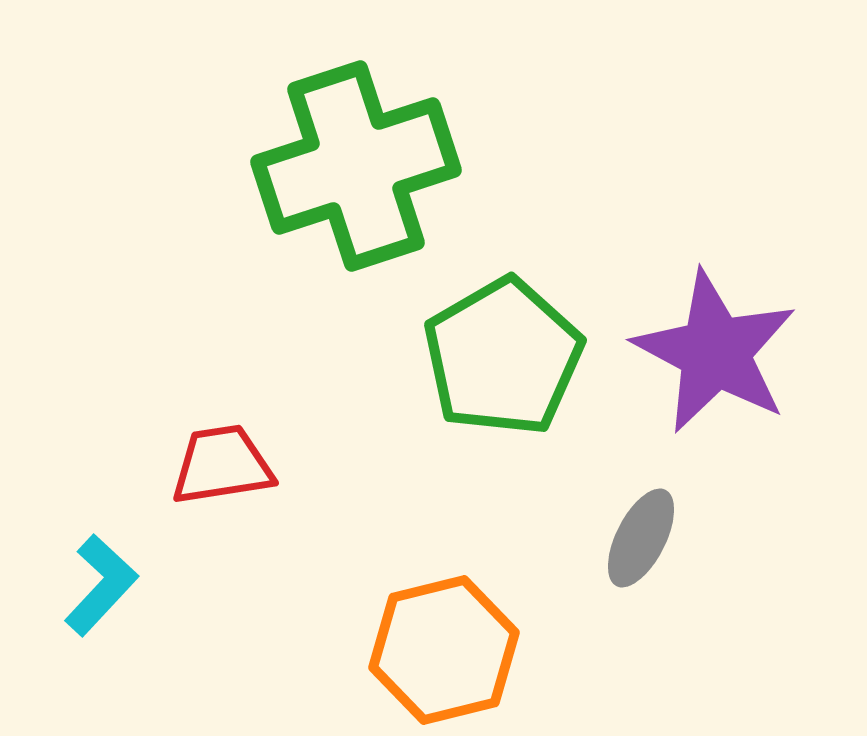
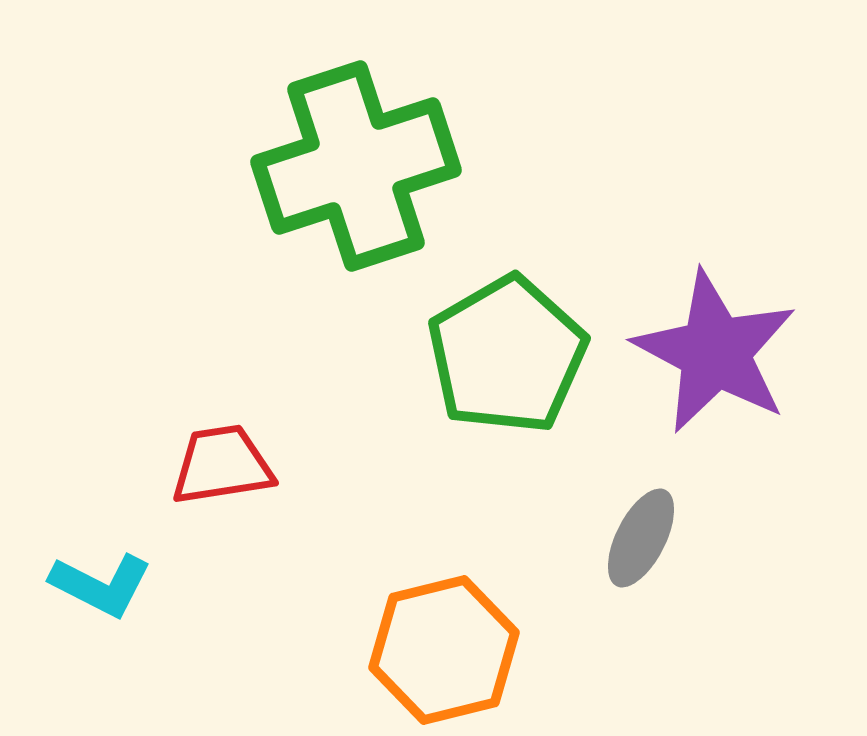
green pentagon: moved 4 px right, 2 px up
cyan L-shape: rotated 74 degrees clockwise
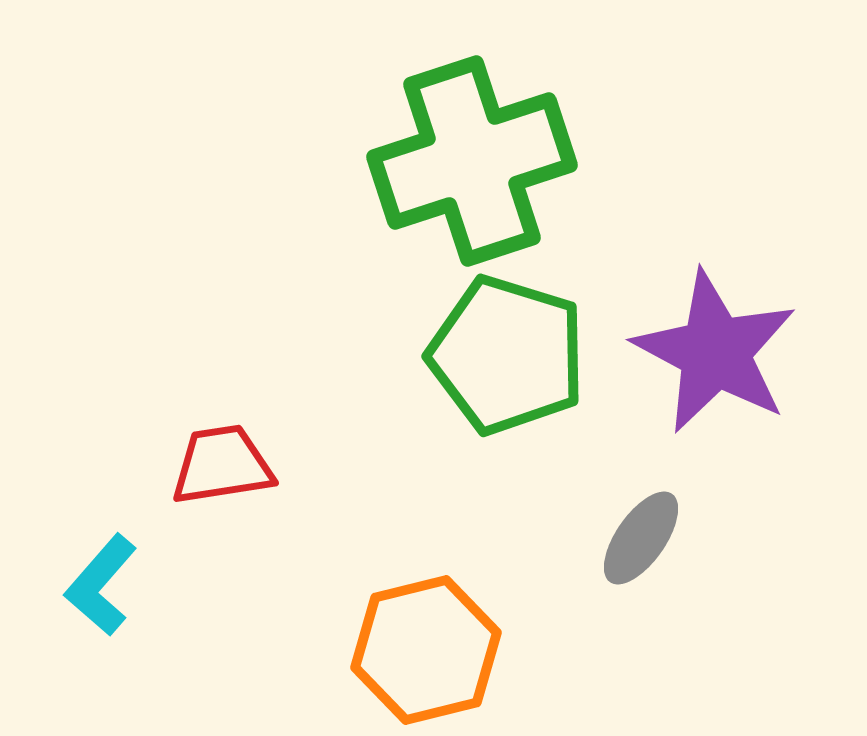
green cross: moved 116 px right, 5 px up
green pentagon: rotated 25 degrees counterclockwise
gray ellipse: rotated 8 degrees clockwise
cyan L-shape: rotated 104 degrees clockwise
orange hexagon: moved 18 px left
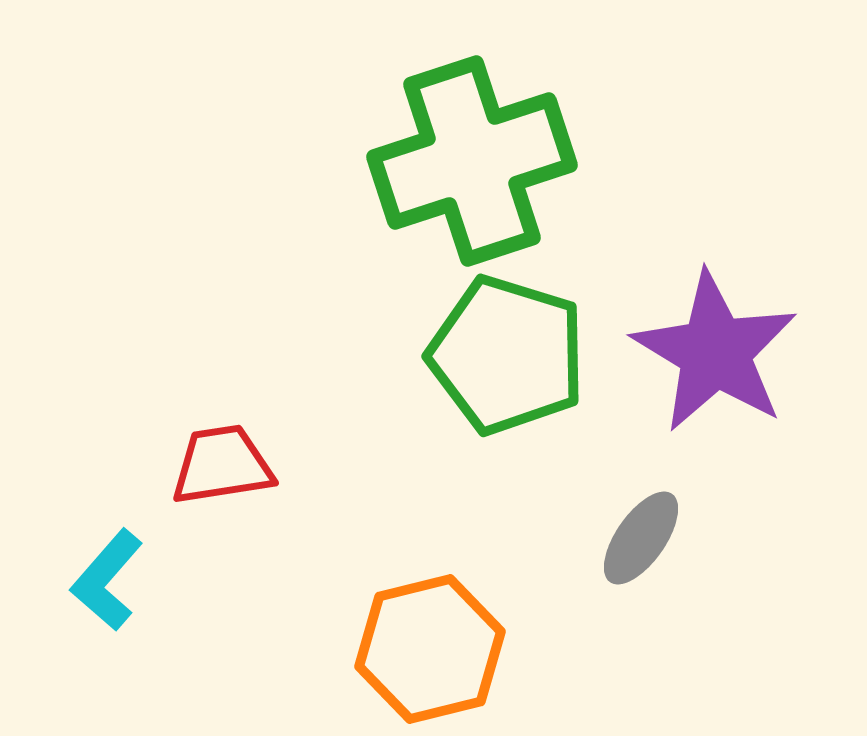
purple star: rotated 3 degrees clockwise
cyan L-shape: moved 6 px right, 5 px up
orange hexagon: moved 4 px right, 1 px up
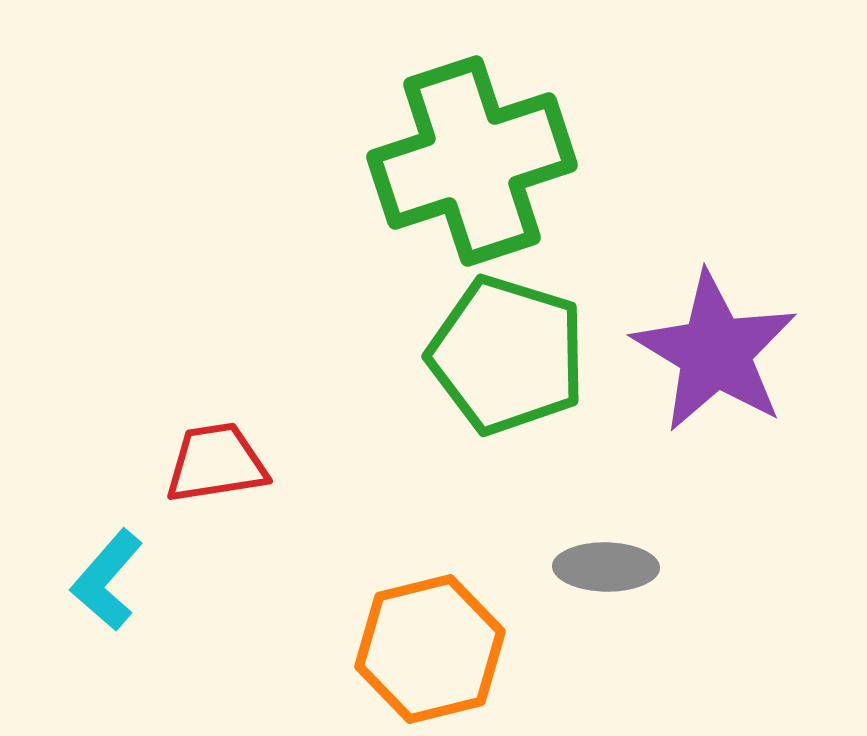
red trapezoid: moved 6 px left, 2 px up
gray ellipse: moved 35 px left, 29 px down; rotated 56 degrees clockwise
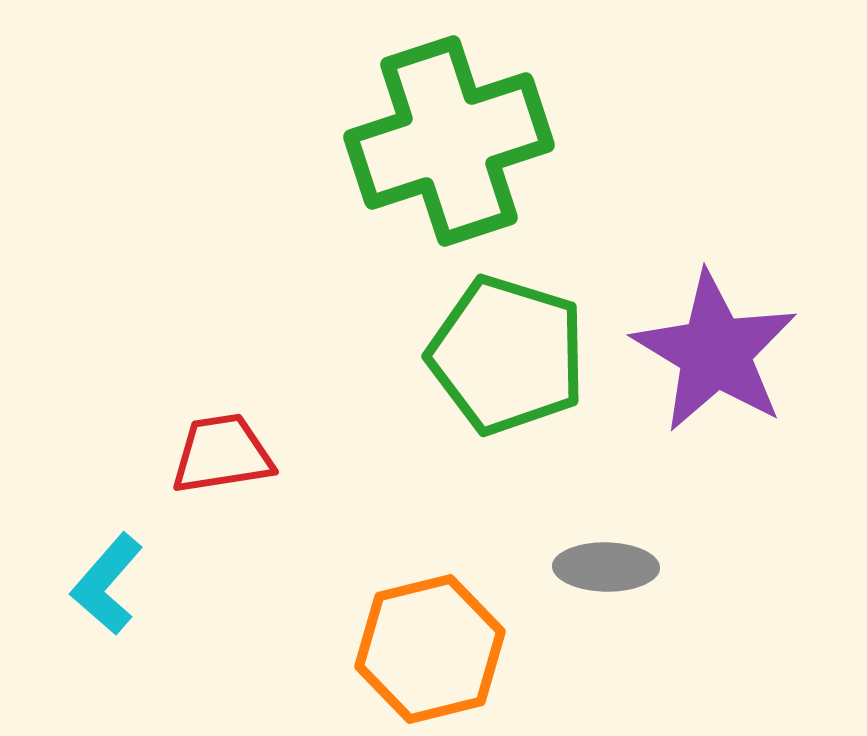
green cross: moved 23 px left, 20 px up
red trapezoid: moved 6 px right, 9 px up
cyan L-shape: moved 4 px down
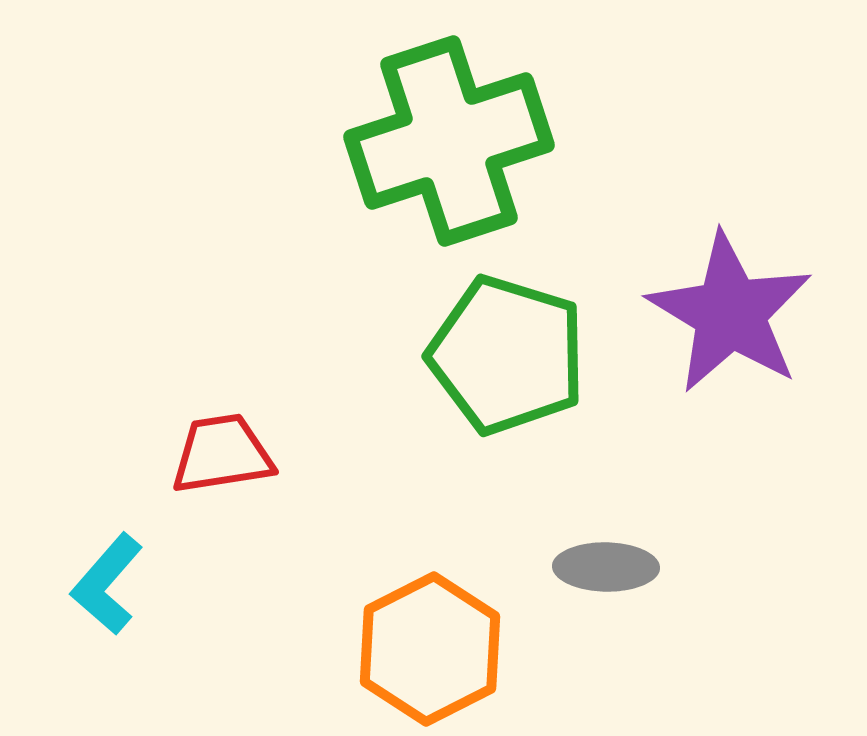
purple star: moved 15 px right, 39 px up
orange hexagon: rotated 13 degrees counterclockwise
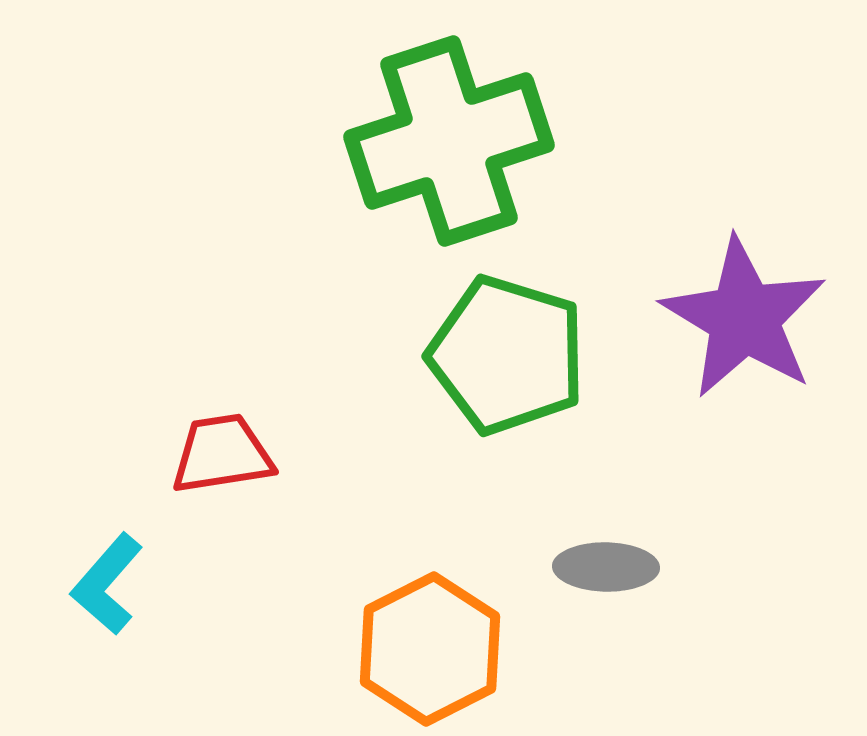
purple star: moved 14 px right, 5 px down
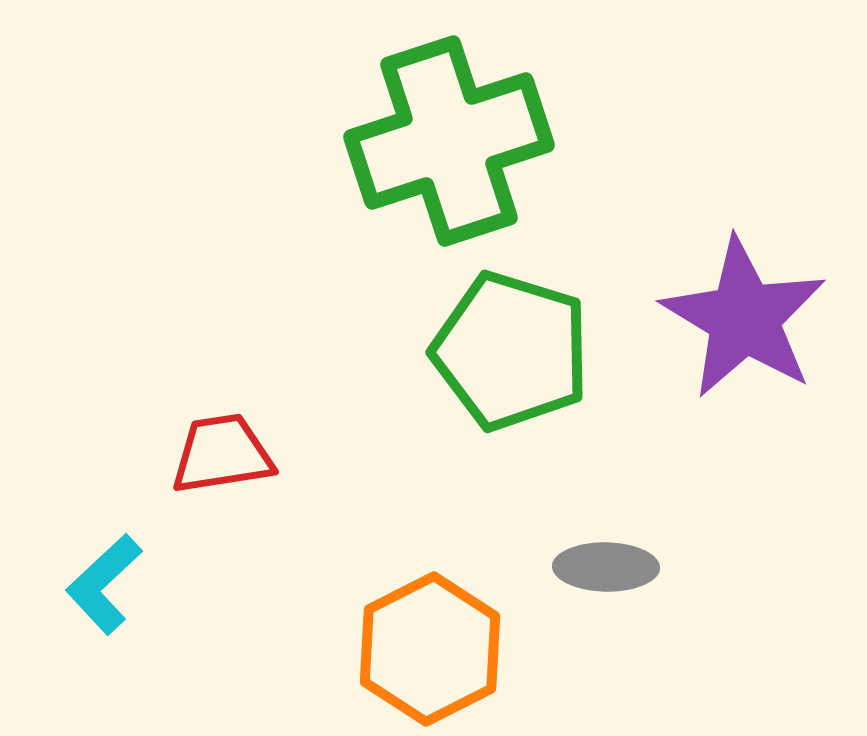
green pentagon: moved 4 px right, 4 px up
cyan L-shape: moved 3 px left; rotated 6 degrees clockwise
